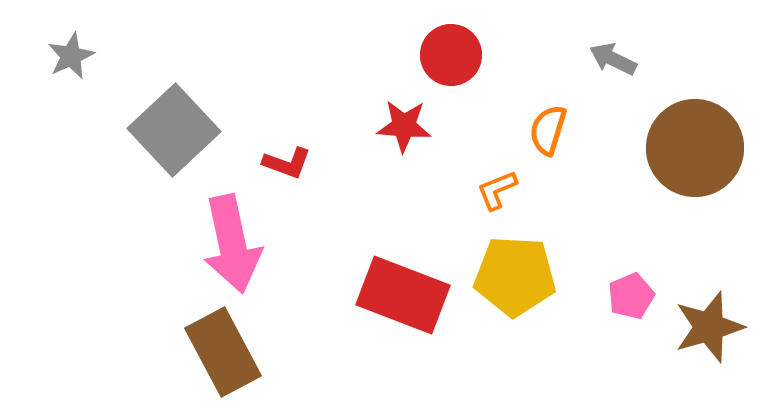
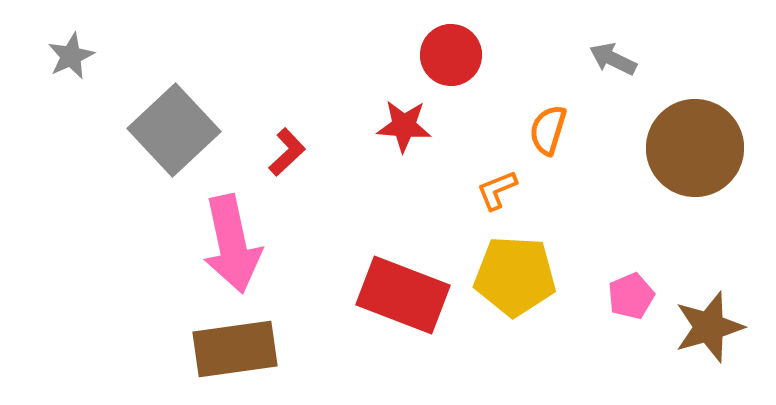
red L-shape: moved 11 px up; rotated 63 degrees counterclockwise
brown rectangle: moved 12 px right, 3 px up; rotated 70 degrees counterclockwise
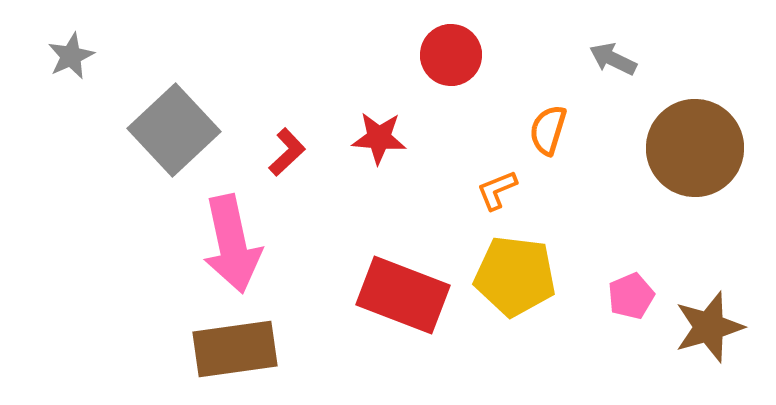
red star: moved 25 px left, 12 px down
yellow pentagon: rotated 4 degrees clockwise
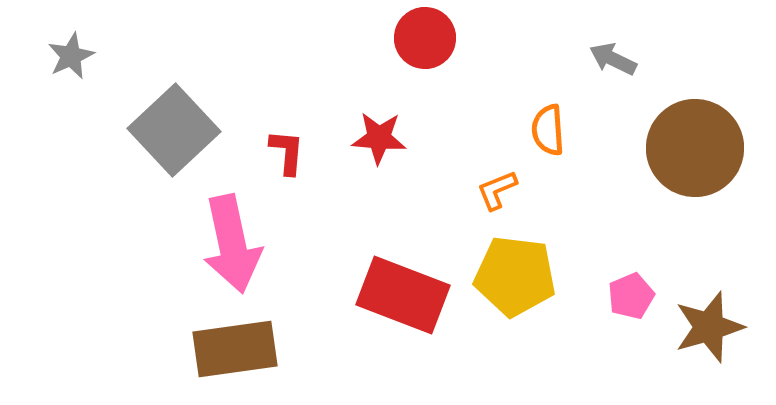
red circle: moved 26 px left, 17 px up
orange semicircle: rotated 21 degrees counterclockwise
red L-shape: rotated 42 degrees counterclockwise
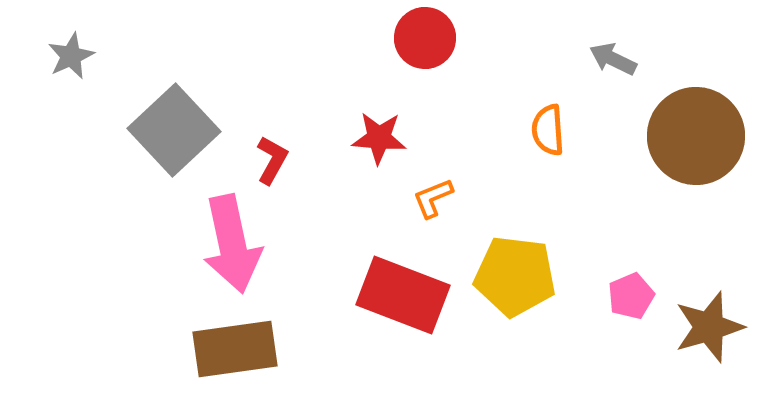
brown circle: moved 1 px right, 12 px up
red L-shape: moved 15 px left, 8 px down; rotated 24 degrees clockwise
orange L-shape: moved 64 px left, 8 px down
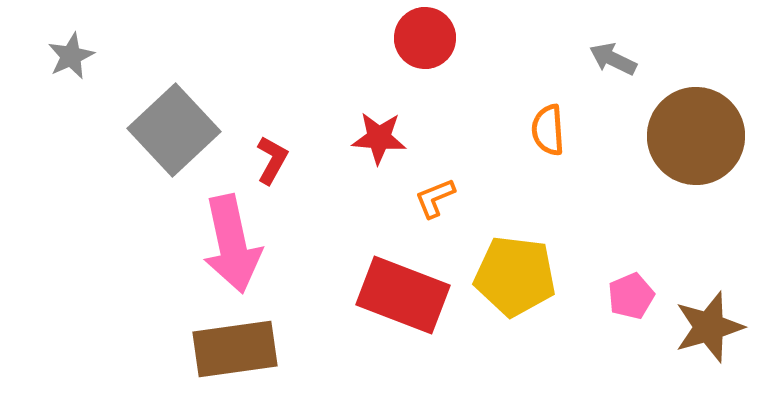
orange L-shape: moved 2 px right
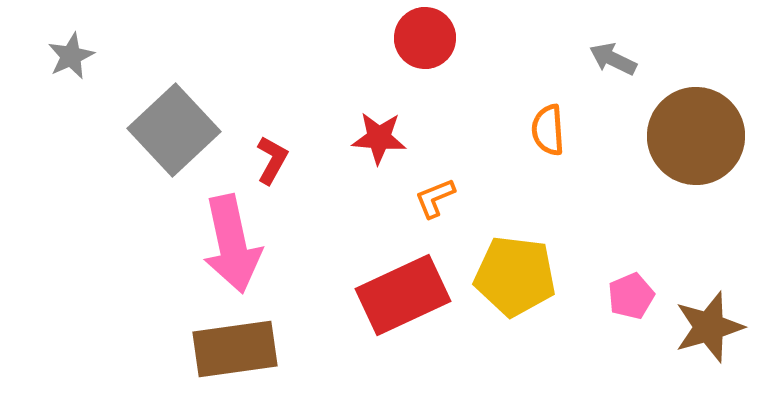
red rectangle: rotated 46 degrees counterclockwise
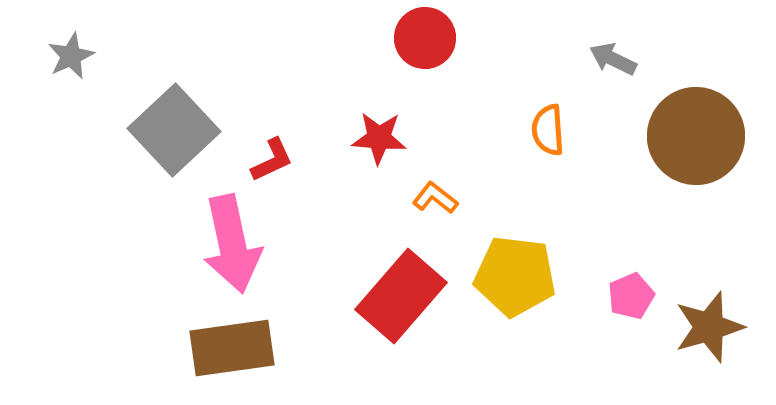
red L-shape: rotated 36 degrees clockwise
orange L-shape: rotated 60 degrees clockwise
red rectangle: moved 2 px left, 1 px down; rotated 24 degrees counterclockwise
brown rectangle: moved 3 px left, 1 px up
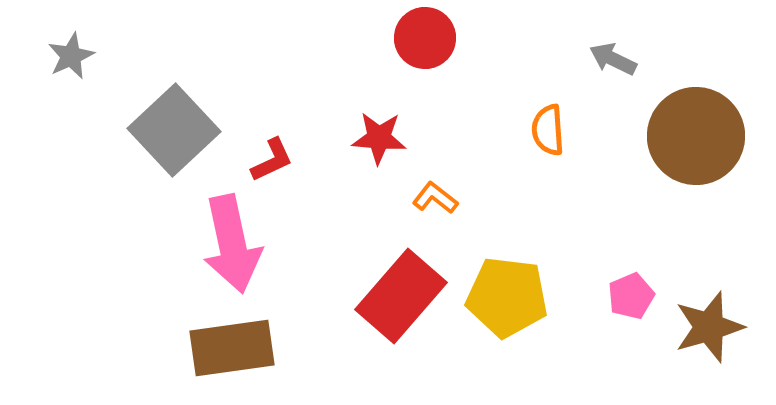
yellow pentagon: moved 8 px left, 21 px down
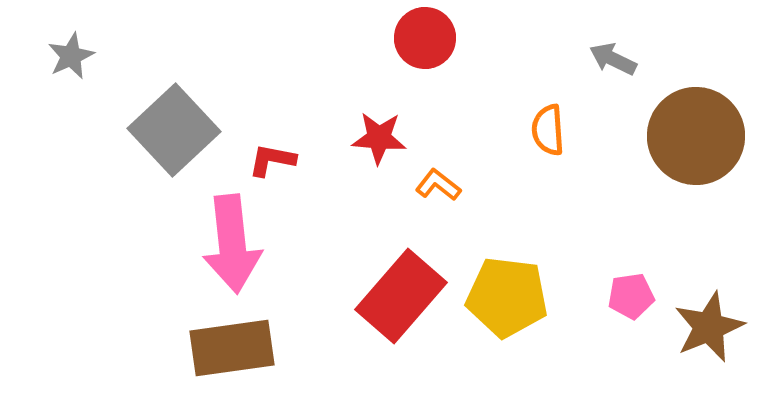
red L-shape: rotated 144 degrees counterclockwise
orange L-shape: moved 3 px right, 13 px up
pink arrow: rotated 6 degrees clockwise
pink pentagon: rotated 15 degrees clockwise
brown star: rotated 6 degrees counterclockwise
